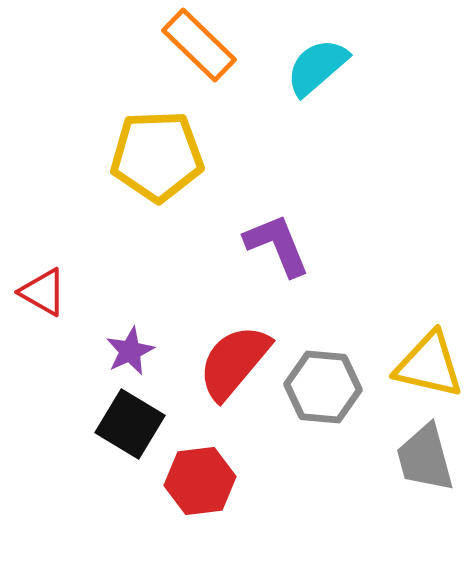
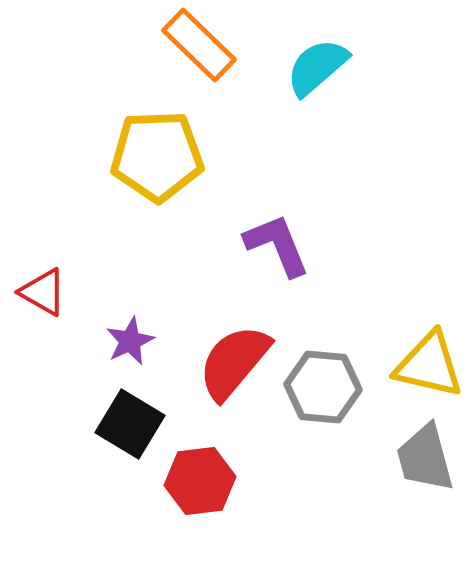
purple star: moved 10 px up
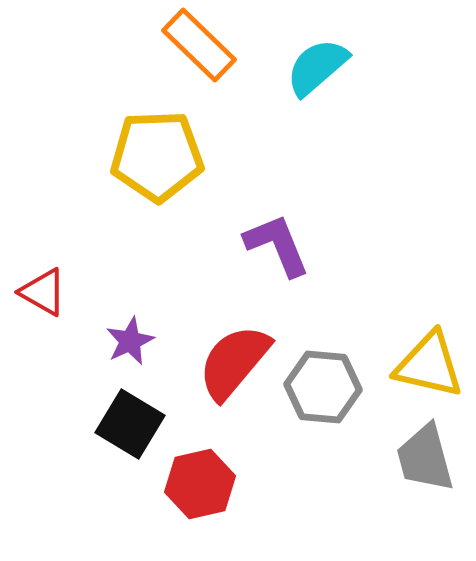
red hexagon: moved 3 px down; rotated 6 degrees counterclockwise
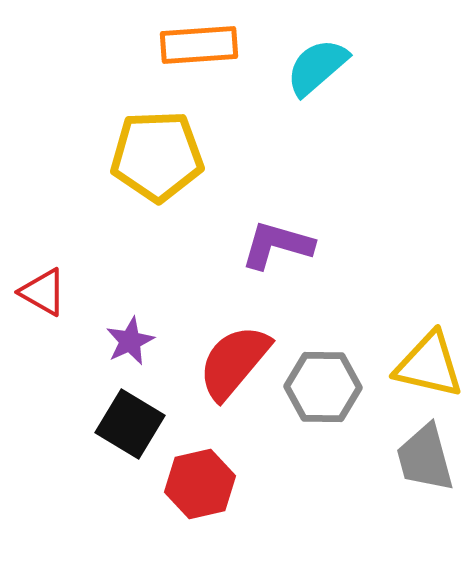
orange rectangle: rotated 48 degrees counterclockwise
purple L-shape: rotated 52 degrees counterclockwise
gray hexagon: rotated 4 degrees counterclockwise
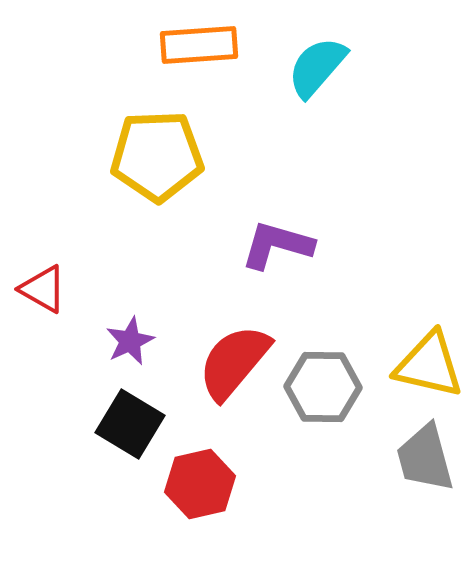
cyan semicircle: rotated 8 degrees counterclockwise
red triangle: moved 3 px up
